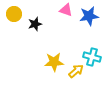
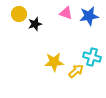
pink triangle: moved 3 px down
yellow circle: moved 5 px right
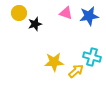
yellow circle: moved 1 px up
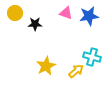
yellow circle: moved 4 px left
black star: rotated 16 degrees clockwise
yellow star: moved 8 px left, 4 px down; rotated 24 degrees counterclockwise
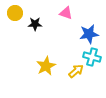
blue star: moved 18 px down
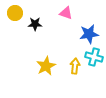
cyan cross: moved 2 px right
yellow arrow: moved 1 px left, 5 px up; rotated 42 degrees counterclockwise
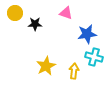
blue star: moved 2 px left
yellow arrow: moved 1 px left, 5 px down
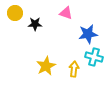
blue star: moved 1 px right
yellow arrow: moved 2 px up
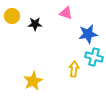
yellow circle: moved 3 px left, 3 px down
yellow star: moved 13 px left, 15 px down
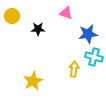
black star: moved 3 px right, 5 px down
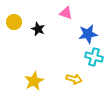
yellow circle: moved 2 px right, 6 px down
black star: rotated 24 degrees clockwise
yellow arrow: moved 10 px down; rotated 98 degrees clockwise
yellow star: moved 1 px right
